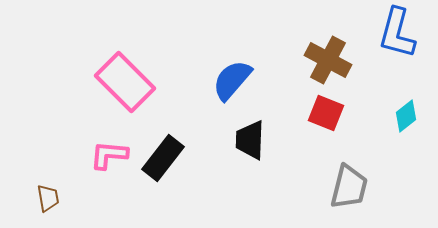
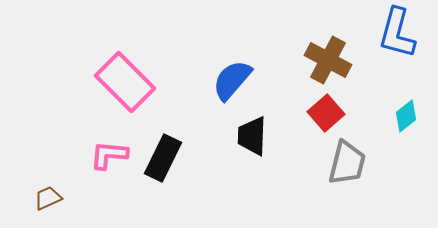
red square: rotated 27 degrees clockwise
black trapezoid: moved 2 px right, 4 px up
black rectangle: rotated 12 degrees counterclockwise
gray trapezoid: moved 2 px left, 24 px up
brown trapezoid: rotated 104 degrees counterclockwise
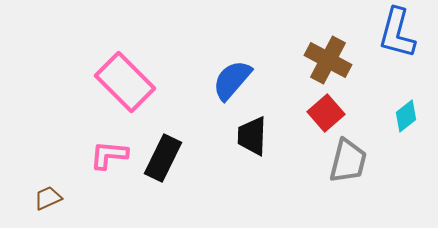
gray trapezoid: moved 1 px right, 2 px up
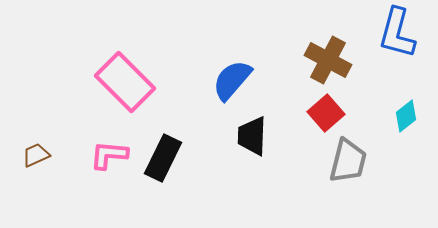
brown trapezoid: moved 12 px left, 43 px up
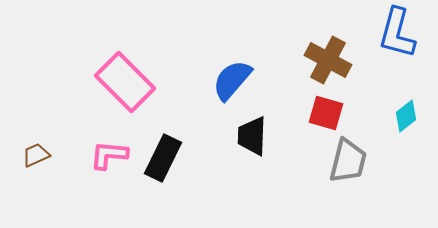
red square: rotated 33 degrees counterclockwise
